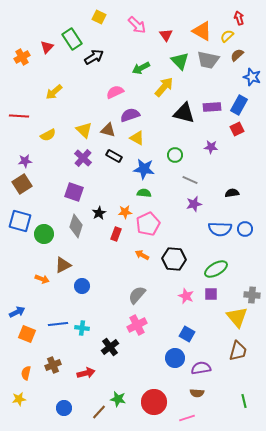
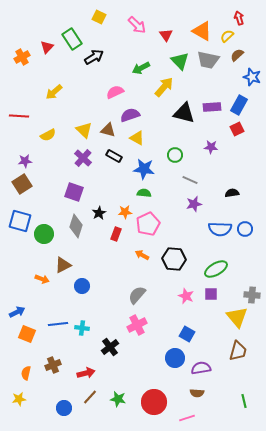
brown line at (99, 412): moved 9 px left, 15 px up
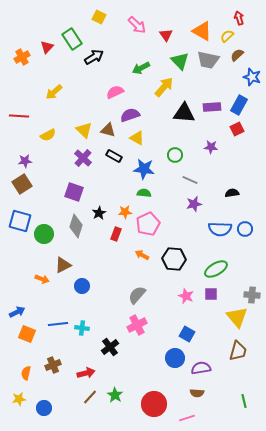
black triangle at (184, 113): rotated 10 degrees counterclockwise
green star at (118, 399): moved 3 px left, 4 px up; rotated 21 degrees clockwise
red circle at (154, 402): moved 2 px down
blue circle at (64, 408): moved 20 px left
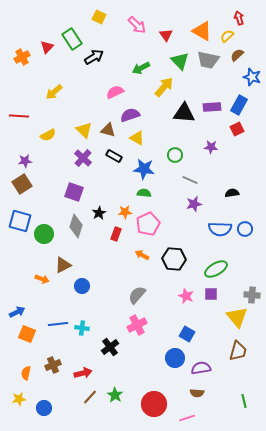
red arrow at (86, 373): moved 3 px left
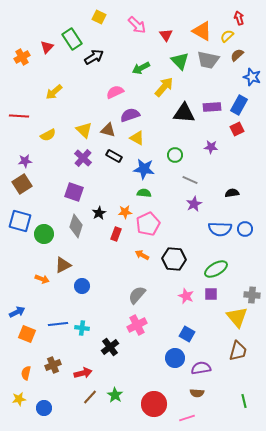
purple star at (194, 204): rotated 14 degrees counterclockwise
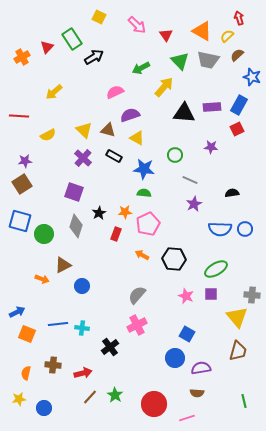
brown cross at (53, 365): rotated 28 degrees clockwise
